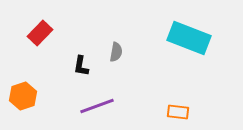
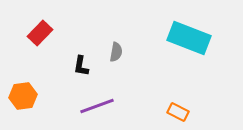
orange hexagon: rotated 12 degrees clockwise
orange rectangle: rotated 20 degrees clockwise
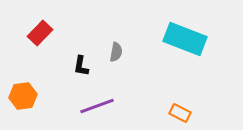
cyan rectangle: moved 4 px left, 1 px down
orange rectangle: moved 2 px right, 1 px down
